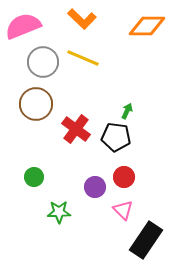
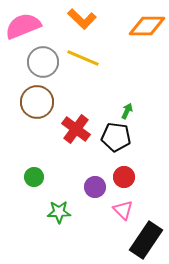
brown circle: moved 1 px right, 2 px up
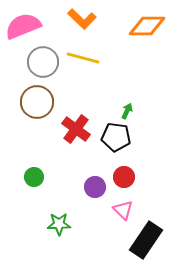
yellow line: rotated 8 degrees counterclockwise
green star: moved 12 px down
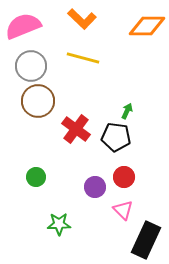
gray circle: moved 12 px left, 4 px down
brown circle: moved 1 px right, 1 px up
green circle: moved 2 px right
black rectangle: rotated 9 degrees counterclockwise
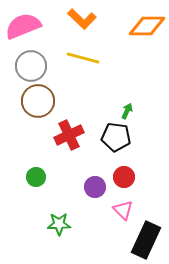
red cross: moved 7 px left, 6 px down; rotated 28 degrees clockwise
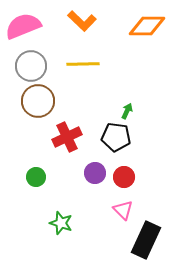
orange L-shape: moved 2 px down
yellow line: moved 6 px down; rotated 16 degrees counterclockwise
red cross: moved 2 px left, 2 px down
purple circle: moved 14 px up
green star: moved 2 px right, 1 px up; rotated 20 degrees clockwise
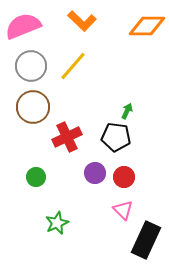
yellow line: moved 10 px left, 2 px down; rotated 48 degrees counterclockwise
brown circle: moved 5 px left, 6 px down
green star: moved 4 px left; rotated 30 degrees clockwise
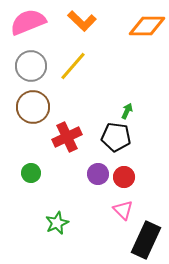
pink semicircle: moved 5 px right, 4 px up
purple circle: moved 3 px right, 1 px down
green circle: moved 5 px left, 4 px up
